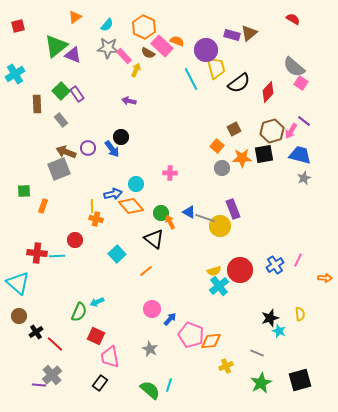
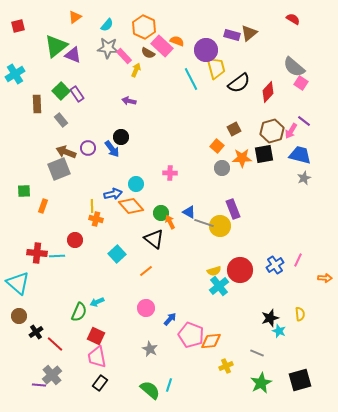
gray line at (205, 218): moved 1 px left, 5 px down
pink circle at (152, 309): moved 6 px left, 1 px up
pink trapezoid at (110, 357): moved 13 px left
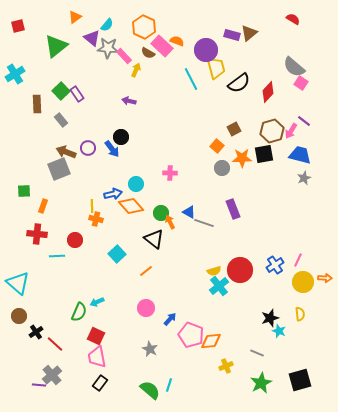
purple triangle at (73, 55): moved 19 px right, 17 px up; rotated 18 degrees clockwise
yellow circle at (220, 226): moved 83 px right, 56 px down
red cross at (37, 253): moved 19 px up
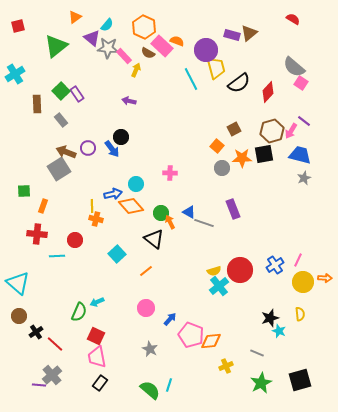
gray square at (59, 169): rotated 10 degrees counterclockwise
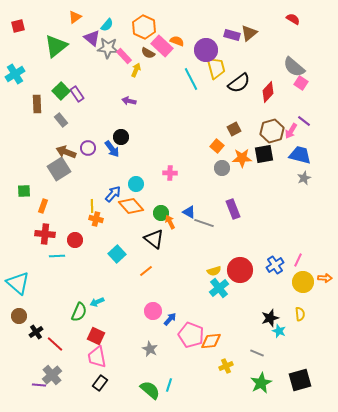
blue arrow at (113, 194): rotated 36 degrees counterclockwise
red cross at (37, 234): moved 8 px right
cyan cross at (219, 286): moved 2 px down
pink circle at (146, 308): moved 7 px right, 3 px down
